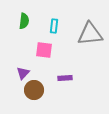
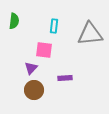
green semicircle: moved 10 px left
purple triangle: moved 8 px right, 5 px up
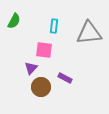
green semicircle: rotated 21 degrees clockwise
gray triangle: moved 1 px left, 1 px up
purple rectangle: rotated 32 degrees clockwise
brown circle: moved 7 px right, 3 px up
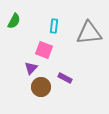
pink square: rotated 12 degrees clockwise
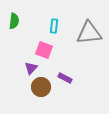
green semicircle: rotated 21 degrees counterclockwise
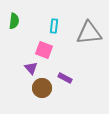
purple triangle: rotated 24 degrees counterclockwise
brown circle: moved 1 px right, 1 px down
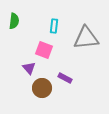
gray triangle: moved 3 px left, 5 px down
purple triangle: moved 2 px left
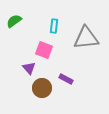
green semicircle: rotated 133 degrees counterclockwise
purple rectangle: moved 1 px right, 1 px down
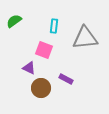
gray triangle: moved 1 px left
purple triangle: rotated 24 degrees counterclockwise
brown circle: moved 1 px left
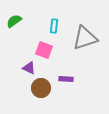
gray triangle: rotated 12 degrees counterclockwise
purple rectangle: rotated 24 degrees counterclockwise
